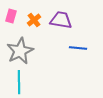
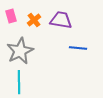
pink rectangle: rotated 32 degrees counterclockwise
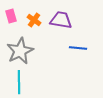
orange cross: rotated 16 degrees counterclockwise
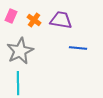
pink rectangle: rotated 40 degrees clockwise
cyan line: moved 1 px left, 1 px down
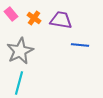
pink rectangle: moved 2 px up; rotated 64 degrees counterclockwise
orange cross: moved 2 px up
blue line: moved 2 px right, 3 px up
cyan line: moved 1 px right; rotated 15 degrees clockwise
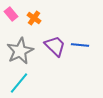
purple trapezoid: moved 6 px left, 26 px down; rotated 35 degrees clockwise
cyan line: rotated 25 degrees clockwise
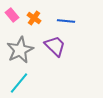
pink rectangle: moved 1 px right, 1 px down
blue line: moved 14 px left, 24 px up
gray star: moved 1 px up
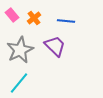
orange cross: rotated 16 degrees clockwise
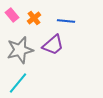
purple trapezoid: moved 2 px left, 1 px up; rotated 95 degrees clockwise
gray star: rotated 12 degrees clockwise
cyan line: moved 1 px left
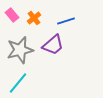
blue line: rotated 24 degrees counterclockwise
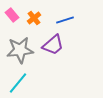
blue line: moved 1 px left, 1 px up
gray star: rotated 8 degrees clockwise
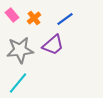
blue line: moved 1 px up; rotated 18 degrees counterclockwise
